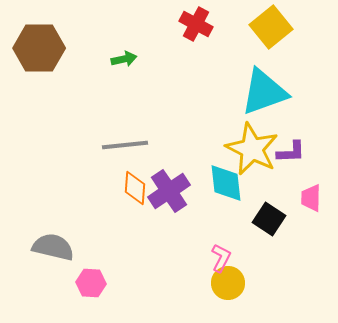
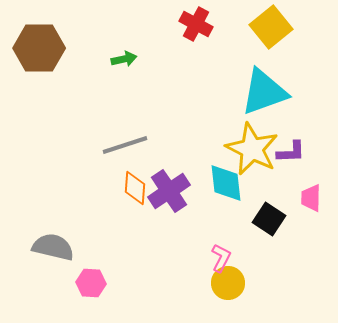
gray line: rotated 12 degrees counterclockwise
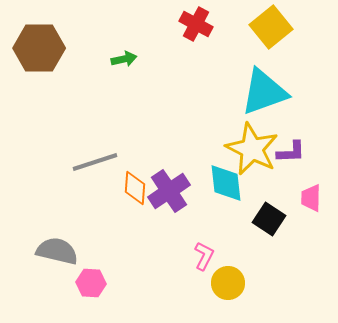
gray line: moved 30 px left, 17 px down
gray semicircle: moved 4 px right, 4 px down
pink L-shape: moved 17 px left, 2 px up
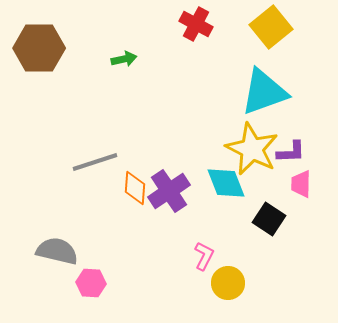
cyan diamond: rotated 15 degrees counterclockwise
pink trapezoid: moved 10 px left, 14 px up
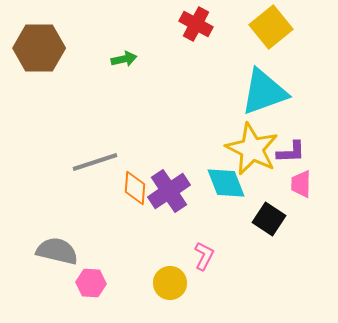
yellow circle: moved 58 px left
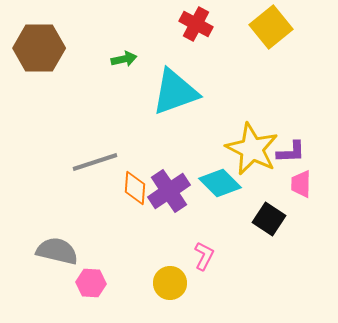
cyan triangle: moved 89 px left
cyan diamond: moved 6 px left; rotated 24 degrees counterclockwise
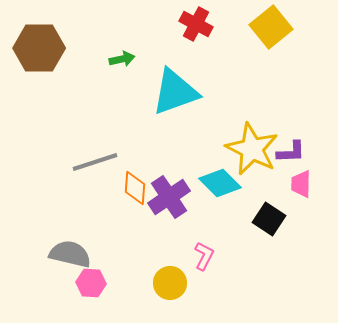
green arrow: moved 2 px left
purple cross: moved 6 px down
gray semicircle: moved 13 px right, 3 px down
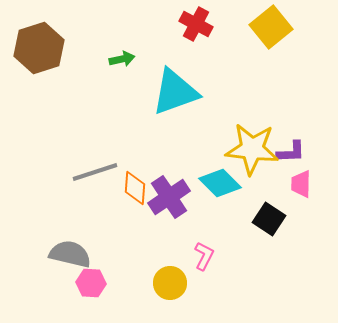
brown hexagon: rotated 18 degrees counterclockwise
yellow star: rotated 20 degrees counterclockwise
gray line: moved 10 px down
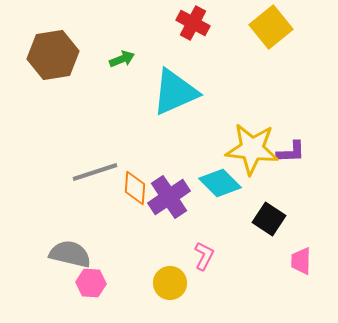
red cross: moved 3 px left, 1 px up
brown hexagon: moved 14 px right, 7 px down; rotated 9 degrees clockwise
green arrow: rotated 10 degrees counterclockwise
cyan triangle: rotated 4 degrees counterclockwise
pink trapezoid: moved 77 px down
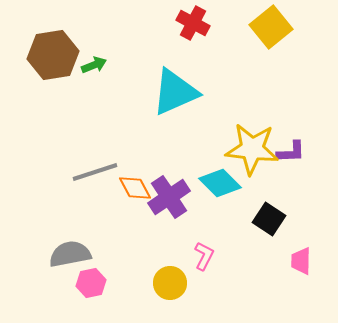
green arrow: moved 28 px left, 6 px down
orange diamond: rotated 32 degrees counterclockwise
gray semicircle: rotated 24 degrees counterclockwise
pink hexagon: rotated 16 degrees counterclockwise
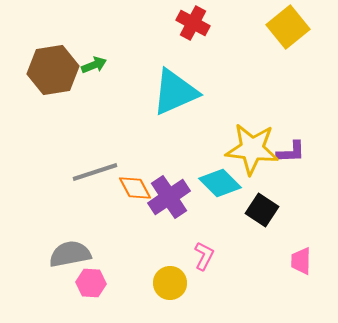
yellow square: moved 17 px right
brown hexagon: moved 15 px down
black square: moved 7 px left, 9 px up
pink hexagon: rotated 16 degrees clockwise
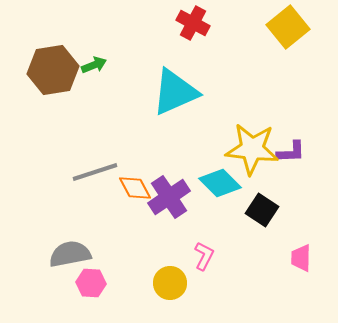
pink trapezoid: moved 3 px up
